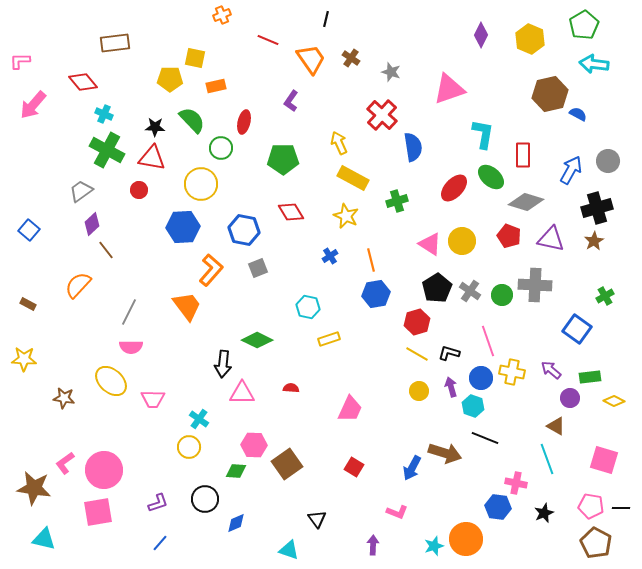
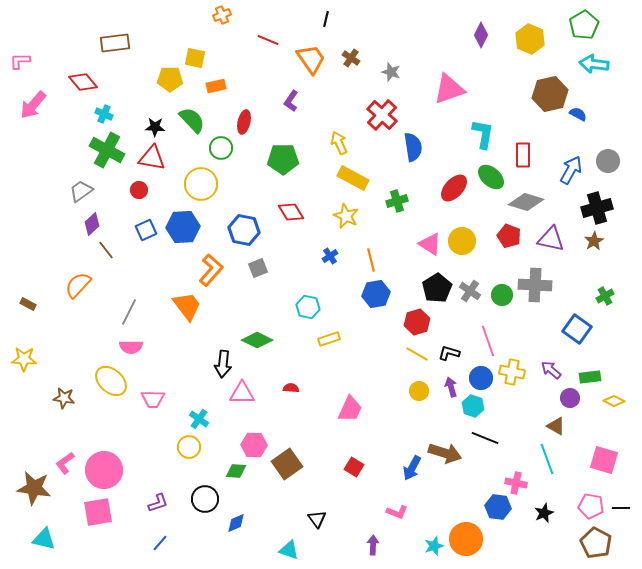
blue square at (29, 230): moved 117 px right; rotated 25 degrees clockwise
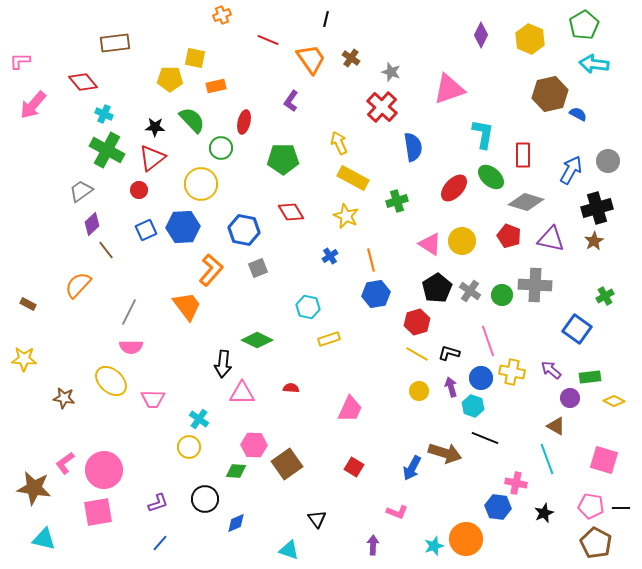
red cross at (382, 115): moved 8 px up
red triangle at (152, 158): rotated 48 degrees counterclockwise
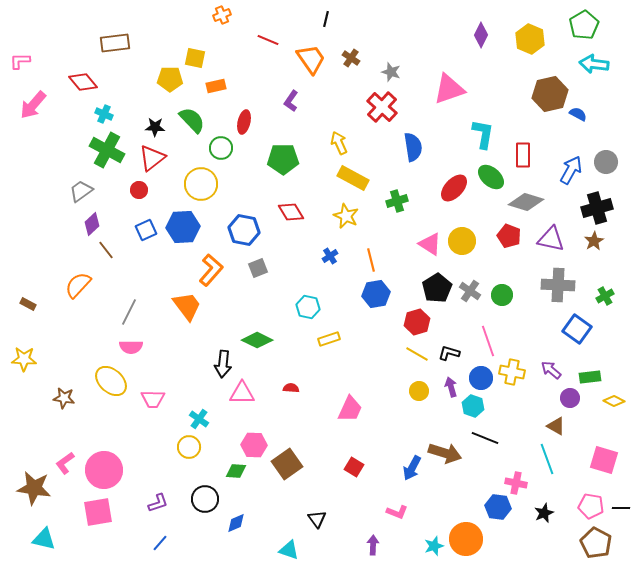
gray circle at (608, 161): moved 2 px left, 1 px down
gray cross at (535, 285): moved 23 px right
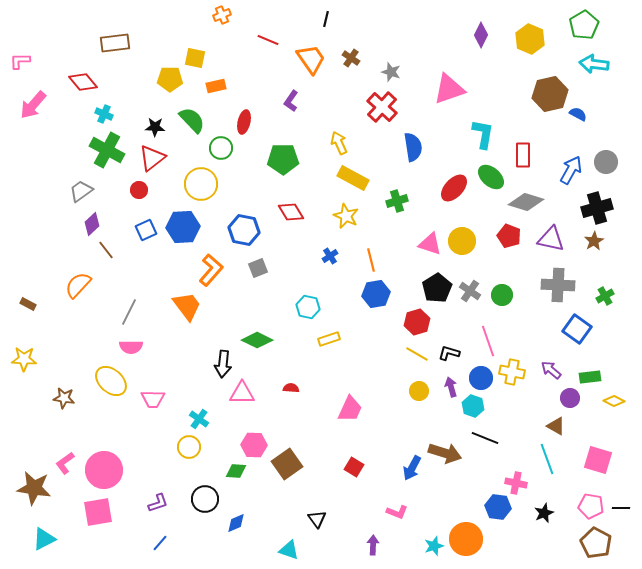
pink triangle at (430, 244): rotated 15 degrees counterclockwise
pink square at (604, 460): moved 6 px left
cyan triangle at (44, 539): rotated 40 degrees counterclockwise
